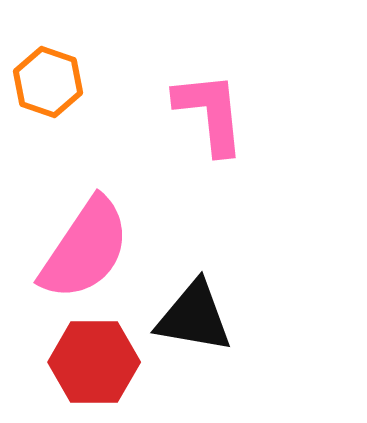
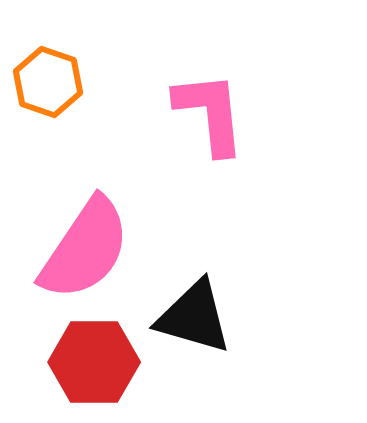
black triangle: rotated 6 degrees clockwise
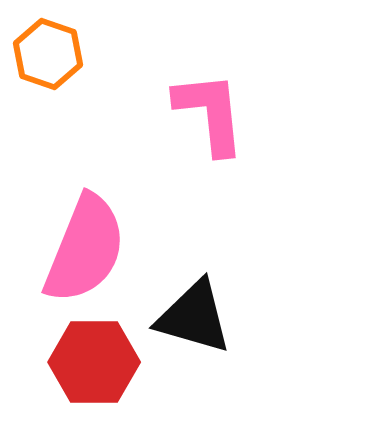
orange hexagon: moved 28 px up
pink semicircle: rotated 12 degrees counterclockwise
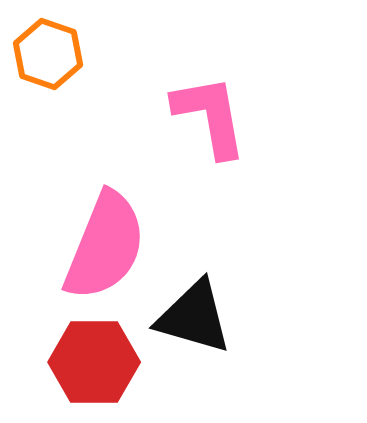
pink L-shape: moved 3 px down; rotated 4 degrees counterclockwise
pink semicircle: moved 20 px right, 3 px up
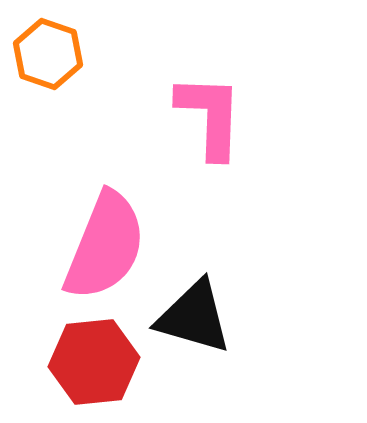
pink L-shape: rotated 12 degrees clockwise
red hexagon: rotated 6 degrees counterclockwise
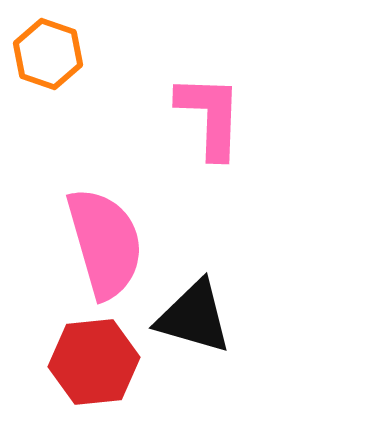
pink semicircle: moved 3 px up; rotated 38 degrees counterclockwise
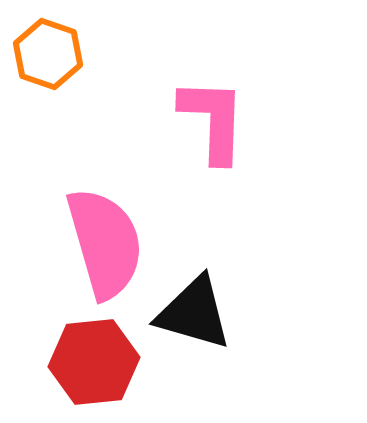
pink L-shape: moved 3 px right, 4 px down
black triangle: moved 4 px up
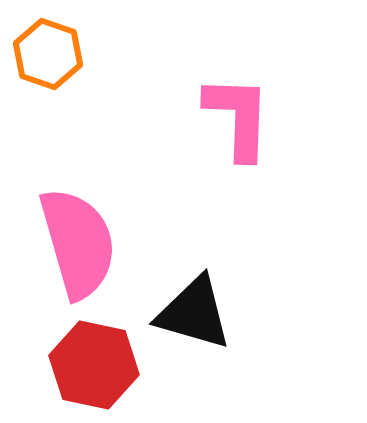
pink L-shape: moved 25 px right, 3 px up
pink semicircle: moved 27 px left
red hexagon: moved 3 px down; rotated 18 degrees clockwise
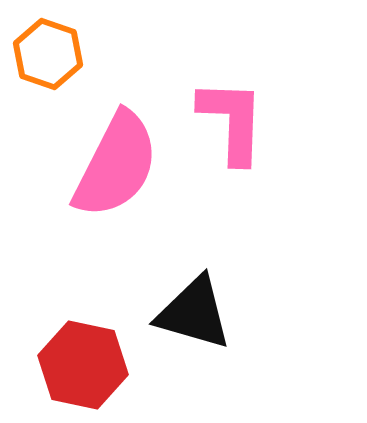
pink L-shape: moved 6 px left, 4 px down
pink semicircle: moved 38 px right, 78 px up; rotated 43 degrees clockwise
red hexagon: moved 11 px left
